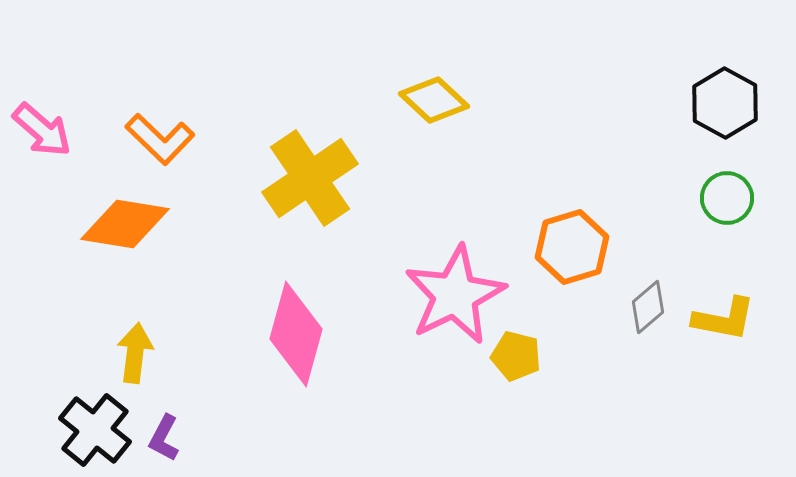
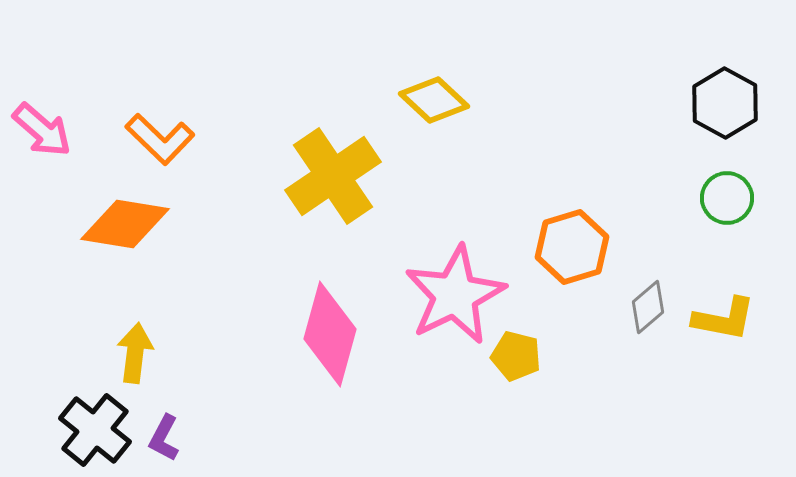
yellow cross: moved 23 px right, 2 px up
pink diamond: moved 34 px right
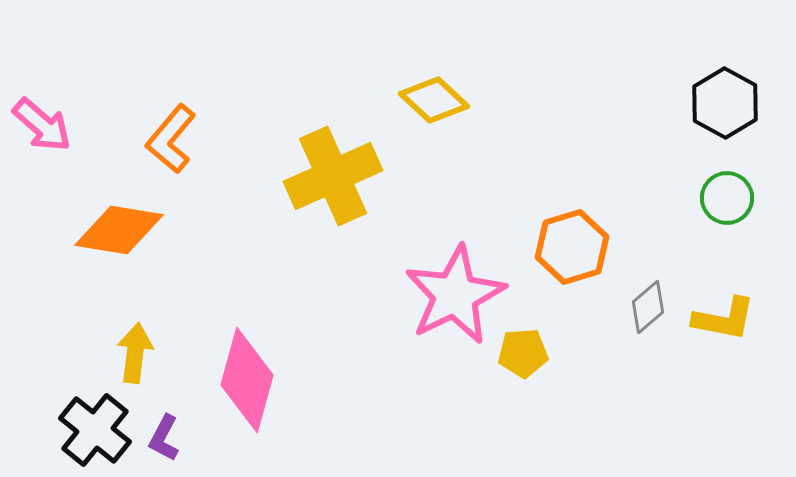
pink arrow: moved 5 px up
orange L-shape: moved 11 px right; rotated 86 degrees clockwise
yellow cross: rotated 10 degrees clockwise
orange diamond: moved 6 px left, 6 px down
pink diamond: moved 83 px left, 46 px down
yellow pentagon: moved 7 px right, 3 px up; rotated 18 degrees counterclockwise
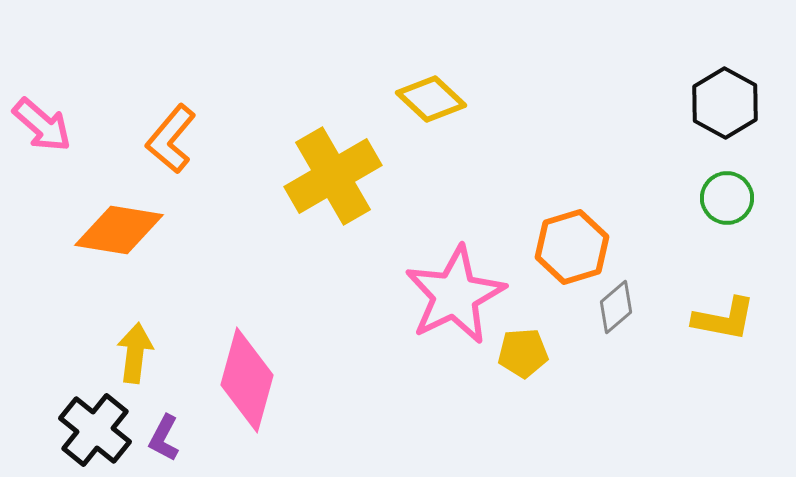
yellow diamond: moved 3 px left, 1 px up
yellow cross: rotated 6 degrees counterclockwise
gray diamond: moved 32 px left
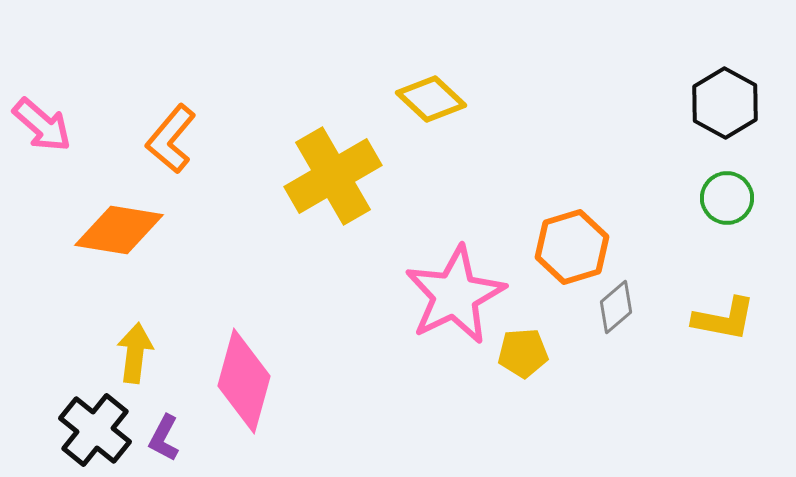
pink diamond: moved 3 px left, 1 px down
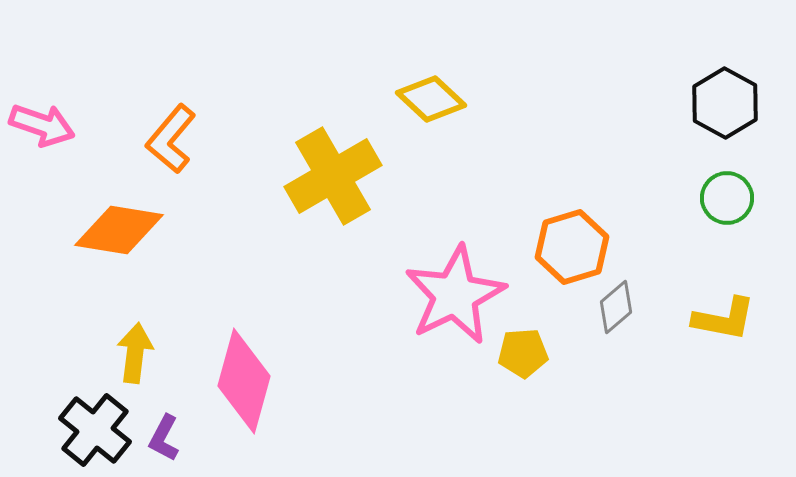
pink arrow: rotated 22 degrees counterclockwise
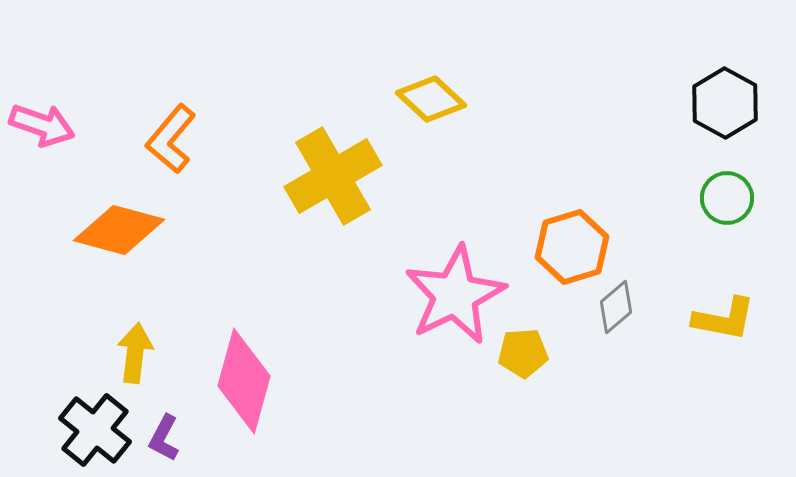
orange diamond: rotated 6 degrees clockwise
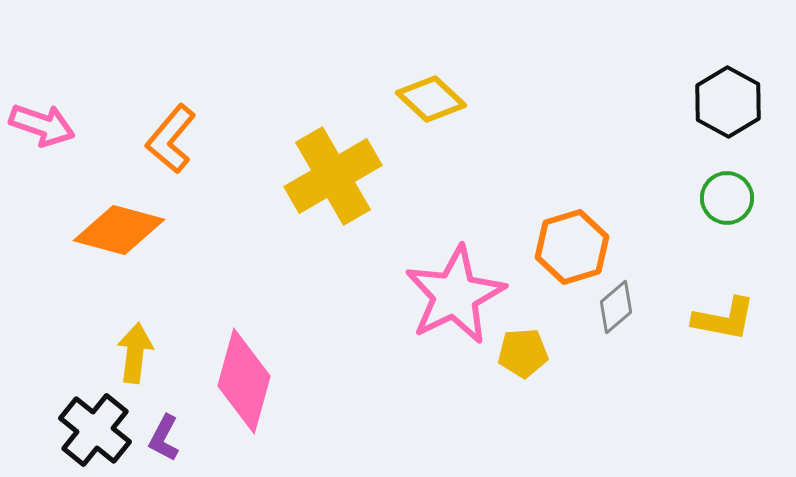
black hexagon: moved 3 px right, 1 px up
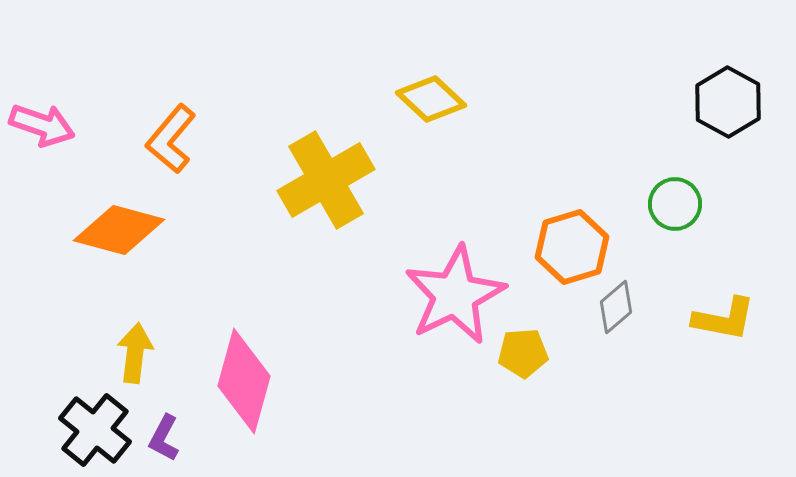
yellow cross: moved 7 px left, 4 px down
green circle: moved 52 px left, 6 px down
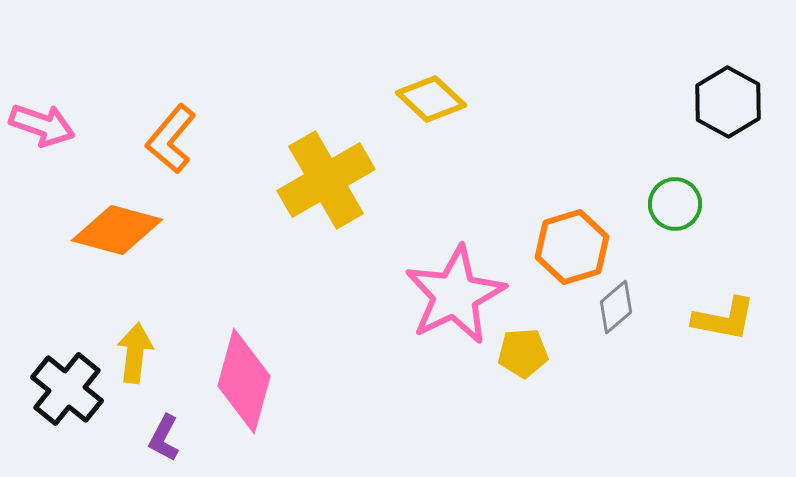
orange diamond: moved 2 px left
black cross: moved 28 px left, 41 px up
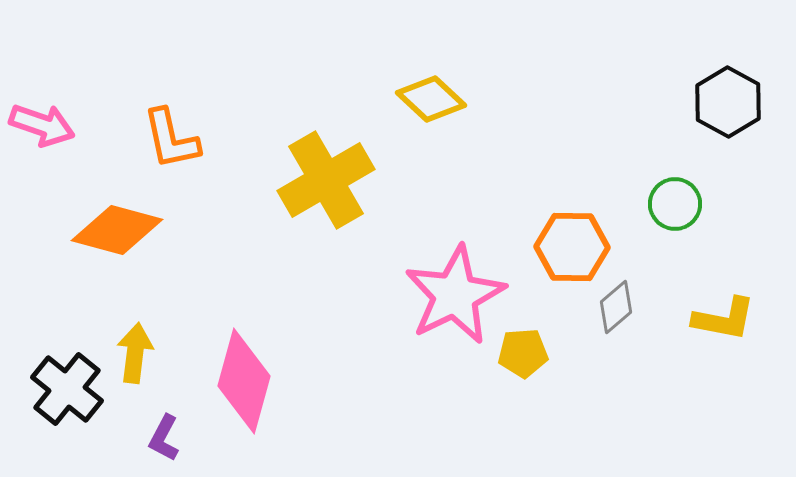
orange L-shape: rotated 52 degrees counterclockwise
orange hexagon: rotated 18 degrees clockwise
